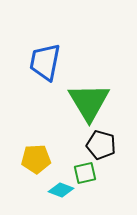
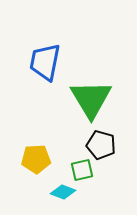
green triangle: moved 2 px right, 3 px up
green square: moved 3 px left, 3 px up
cyan diamond: moved 2 px right, 2 px down
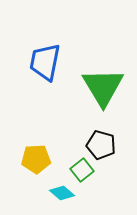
green triangle: moved 12 px right, 12 px up
green square: rotated 25 degrees counterclockwise
cyan diamond: moved 1 px left, 1 px down; rotated 20 degrees clockwise
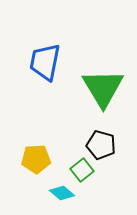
green triangle: moved 1 px down
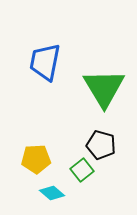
green triangle: moved 1 px right
cyan diamond: moved 10 px left
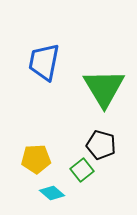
blue trapezoid: moved 1 px left
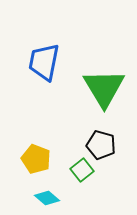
yellow pentagon: rotated 24 degrees clockwise
cyan diamond: moved 5 px left, 5 px down
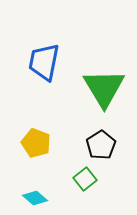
black pentagon: rotated 24 degrees clockwise
yellow pentagon: moved 16 px up
green square: moved 3 px right, 9 px down
cyan diamond: moved 12 px left
